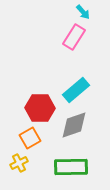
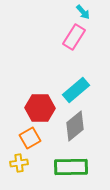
gray diamond: moved 1 px right, 1 px down; rotated 20 degrees counterclockwise
yellow cross: rotated 18 degrees clockwise
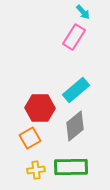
yellow cross: moved 17 px right, 7 px down
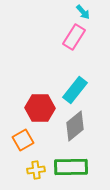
cyan rectangle: moved 1 px left; rotated 12 degrees counterclockwise
orange square: moved 7 px left, 2 px down
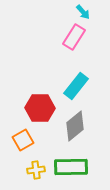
cyan rectangle: moved 1 px right, 4 px up
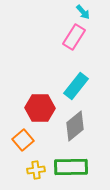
orange square: rotated 10 degrees counterclockwise
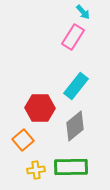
pink rectangle: moved 1 px left
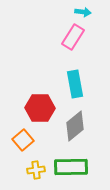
cyan arrow: rotated 42 degrees counterclockwise
cyan rectangle: moved 1 px left, 2 px up; rotated 48 degrees counterclockwise
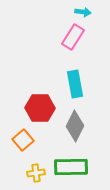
gray diamond: rotated 24 degrees counterclockwise
yellow cross: moved 3 px down
